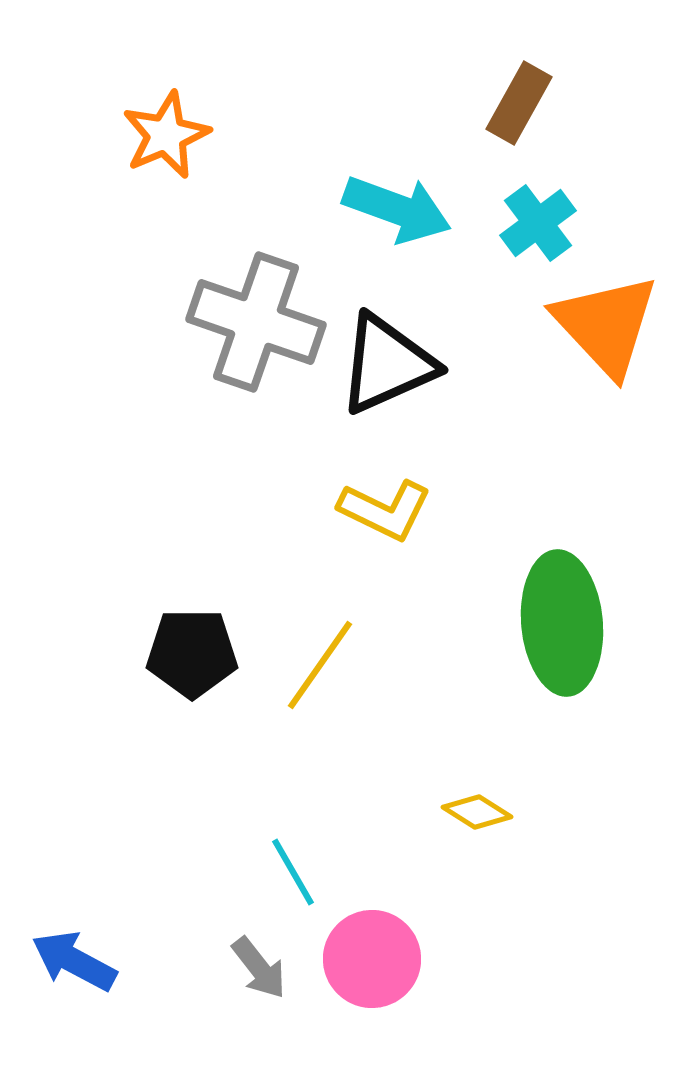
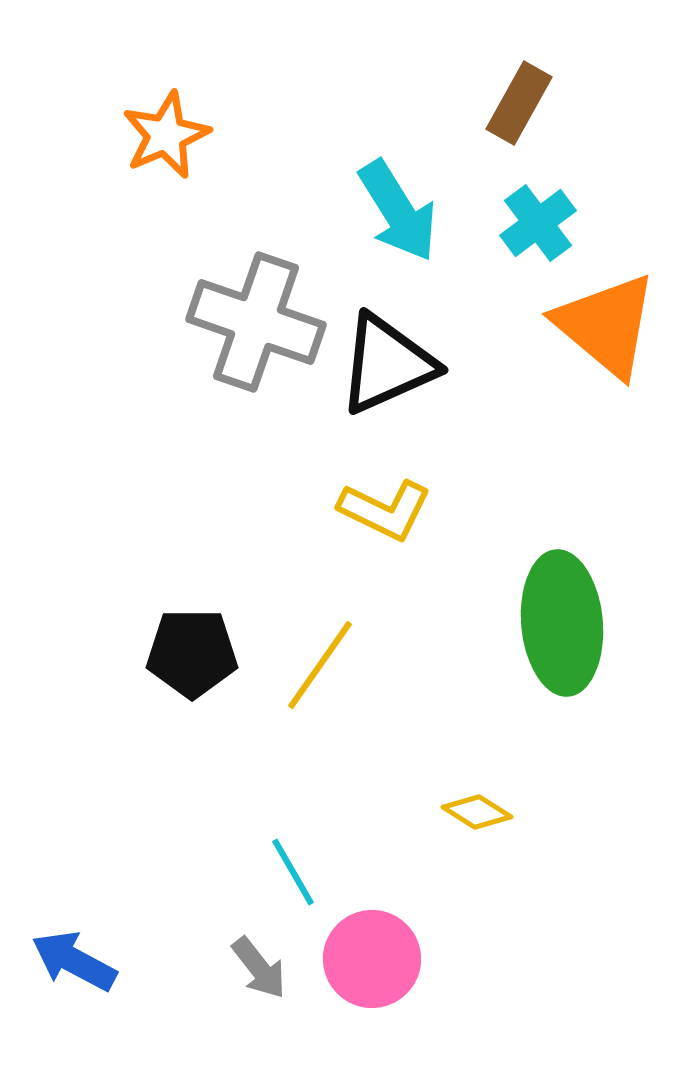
cyan arrow: moved 1 px right, 2 px down; rotated 38 degrees clockwise
orange triangle: rotated 7 degrees counterclockwise
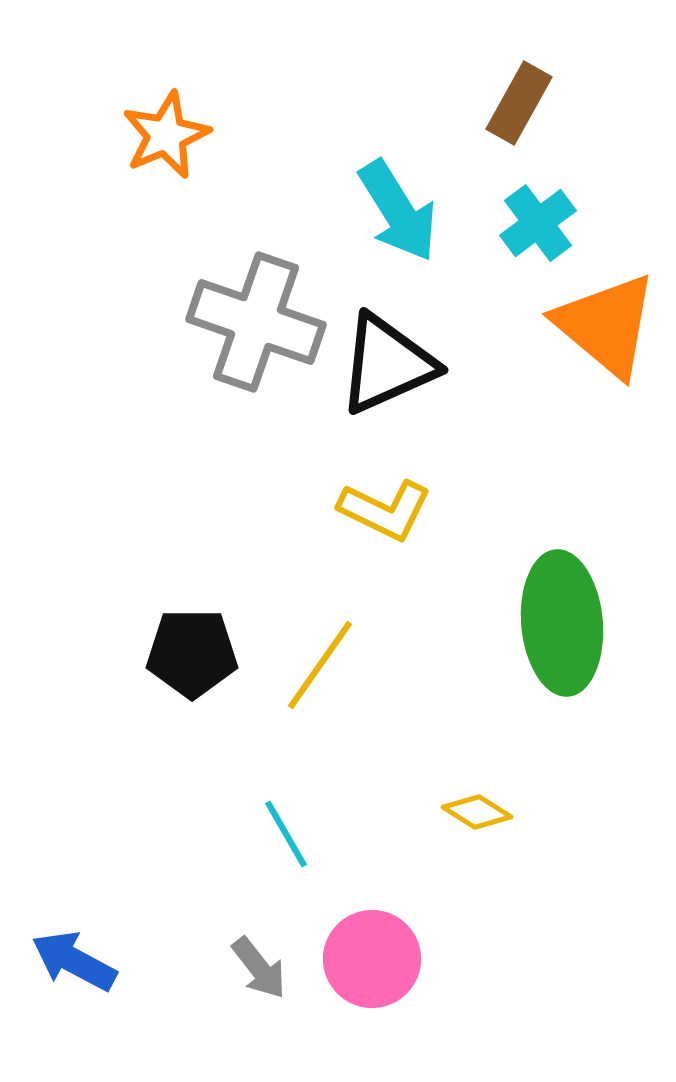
cyan line: moved 7 px left, 38 px up
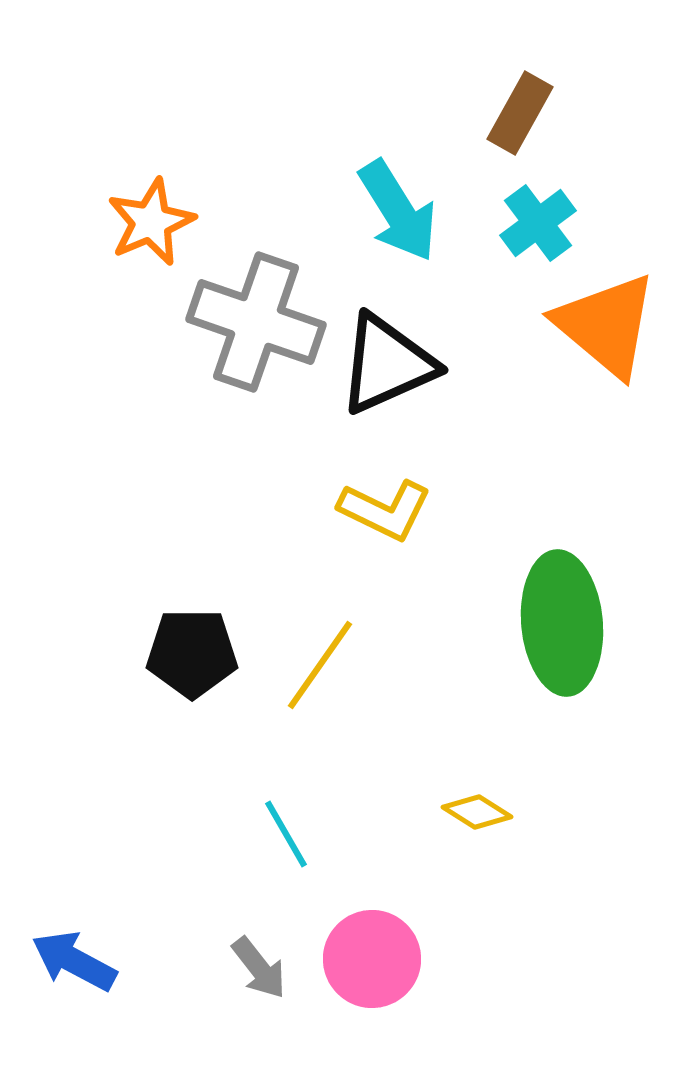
brown rectangle: moved 1 px right, 10 px down
orange star: moved 15 px left, 87 px down
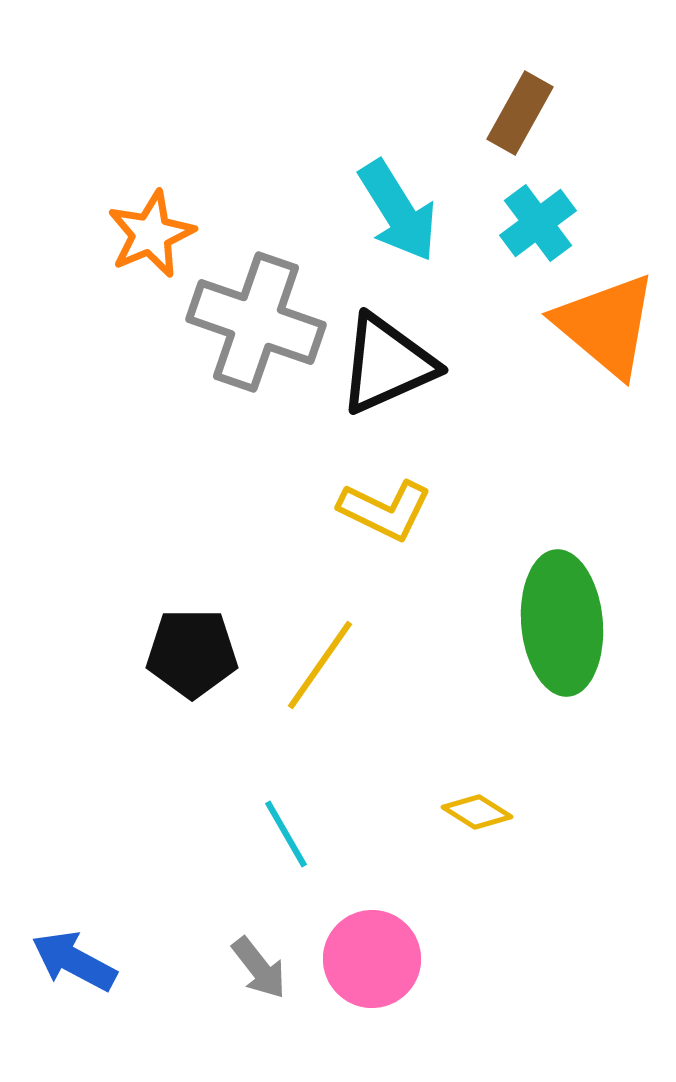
orange star: moved 12 px down
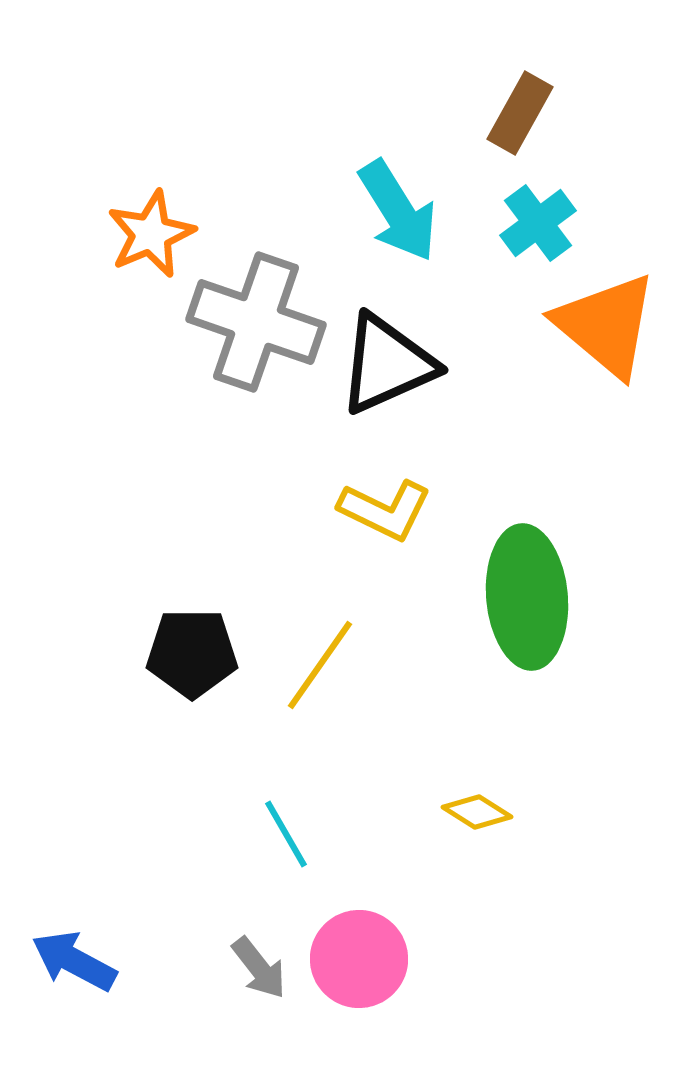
green ellipse: moved 35 px left, 26 px up
pink circle: moved 13 px left
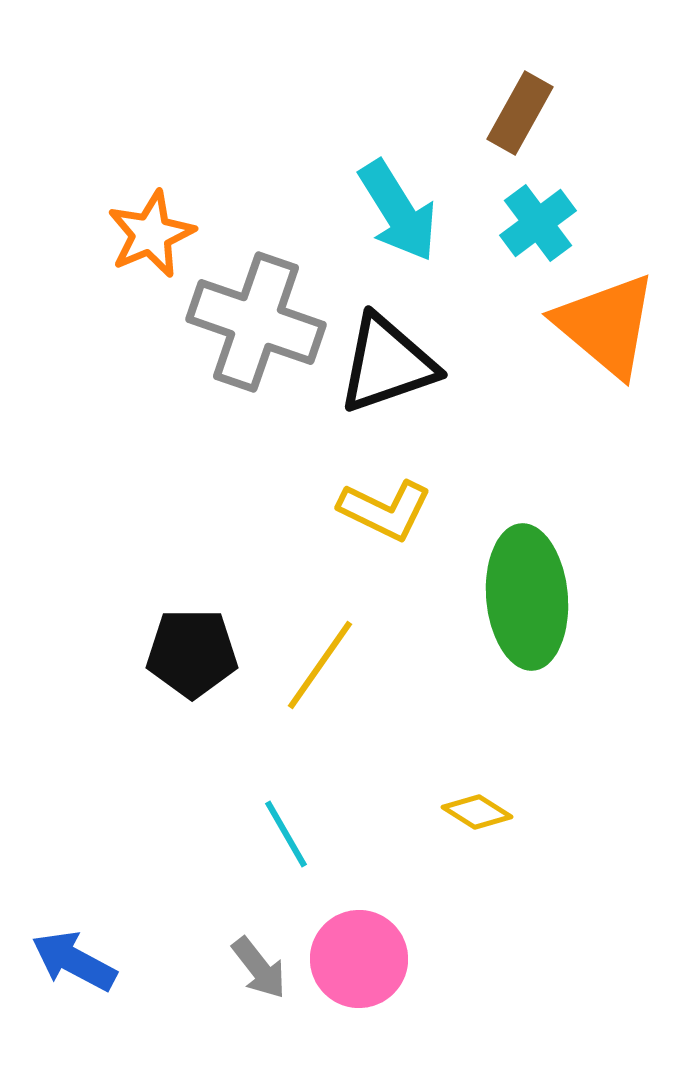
black triangle: rotated 5 degrees clockwise
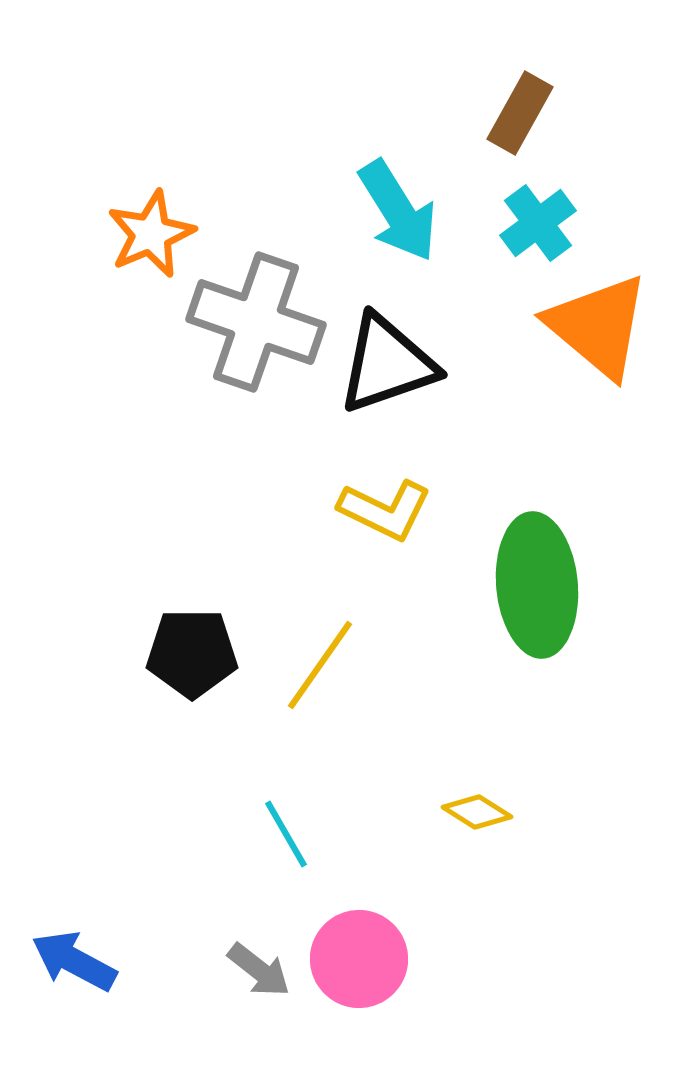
orange triangle: moved 8 px left, 1 px down
green ellipse: moved 10 px right, 12 px up
gray arrow: moved 2 px down; rotated 14 degrees counterclockwise
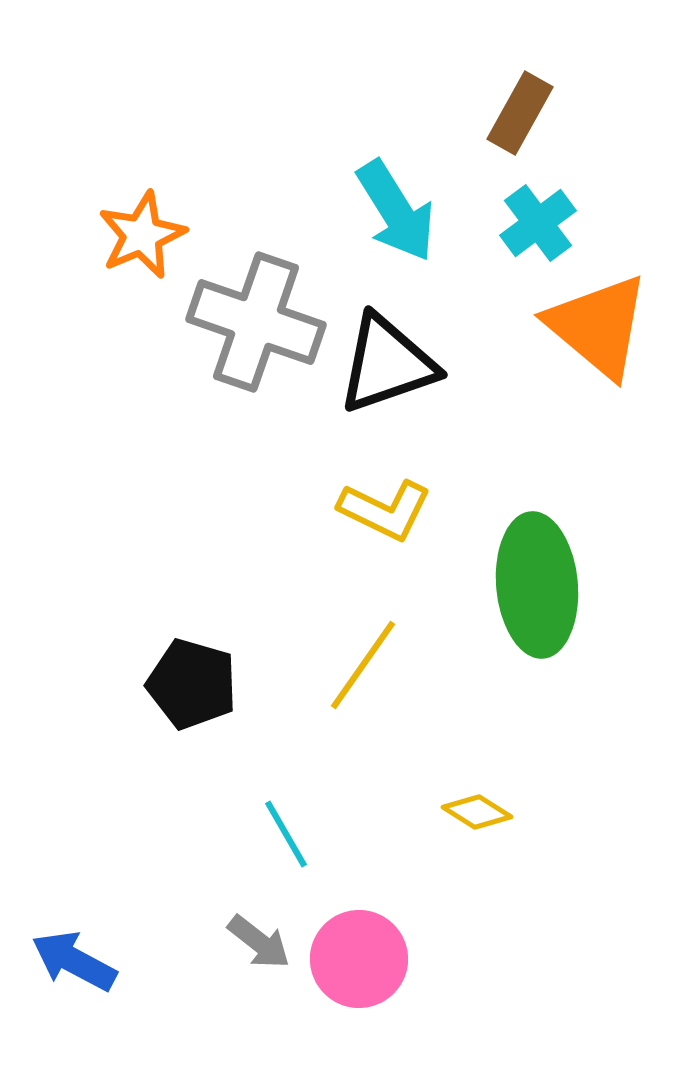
cyan arrow: moved 2 px left
orange star: moved 9 px left, 1 px down
black pentagon: moved 31 px down; rotated 16 degrees clockwise
yellow line: moved 43 px right
gray arrow: moved 28 px up
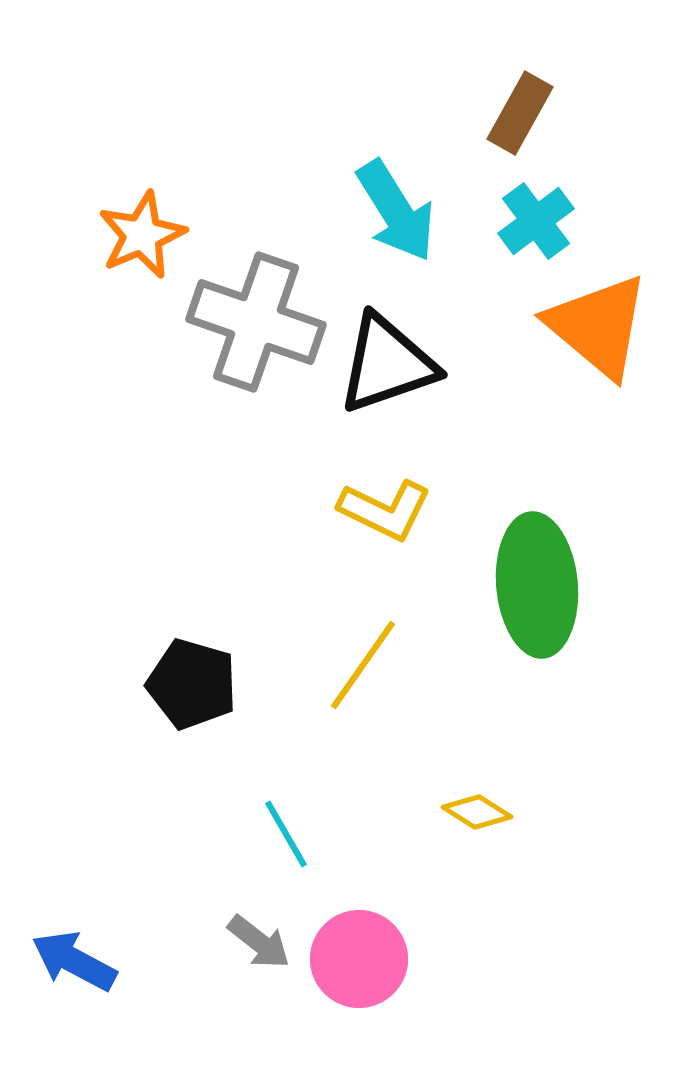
cyan cross: moved 2 px left, 2 px up
